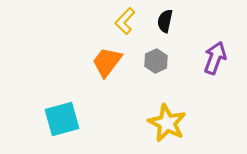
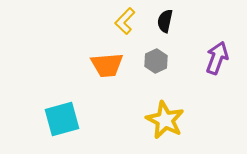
purple arrow: moved 2 px right
orange trapezoid: moved 3 px down; rotated 132 degrees counterclockwise
yellow star: moved 2 px left, 3 px up
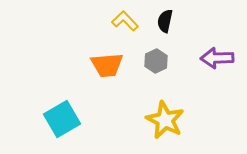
yellow L-shape: rotated 92 degrees clockwise
purple arrow: rotated 112 degrees counterclockwise
cyan square: rotated 15 degrees counterclockwise
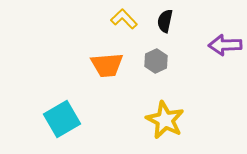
yellow L-shape: moved 1 px left, 2 px up
purple arrow: moved 8 px right, 13 px up
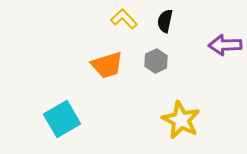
orange trapezoid: rotated 12 degrees counterclockwise
yellow star: moved 16 px right
